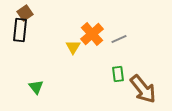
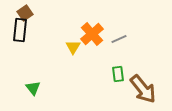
green triangle: moved 3 px left, 1 px down
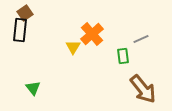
gray line: moved 22 px right
green rectangle: moved 5 px right, 18 px up
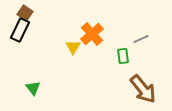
brown square: rotated 21 degrees counterclockwise
black rectangle: rotated 20 degrees clockwise
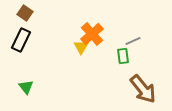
black rectangle: moved 1 px right, 10 px down
gray line: moved 8 px left, 2 px down
yellow triangle: moved 8 px right
green triangle: moved 7 px left, 1 px up
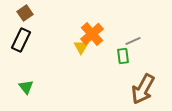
brown square: rotated 21 degrees clockwise
brown arrow: rotated 68 degrees clockwise
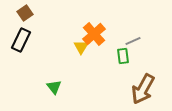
orange cross: moved 2 px right
green triangle: moved 28 px right
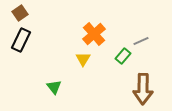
brown square: moved 5 px left
gray line: moved 8 px right
yellow triangle: moved 2 px right, 12 px down
green rectangle: rotated 49 degrees clockwise
brown arrow: rotated 28 degrees counterclockwise
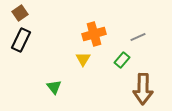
orange cross: rotated 25 degrees clockwise
gray line: moved 3 px left, 4 px up
green rectangle: moved 1 px left, 4 px down
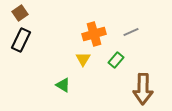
gray line: moved 7 px left, 5 px up
green rectangle: moved 6 px left
green triangle: moved 9 px right, 2 px up; rotated 21 degrees counterclockwise
